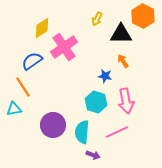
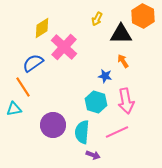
pink cross: rotated 12 degrees counterclockwise
blue semicircle: moved 1 px right, 2 px down
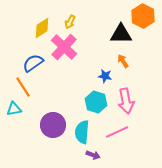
yellow arrow: moved 27 px left, 3 px down
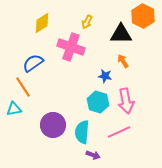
yellow arrow: moved 17 px right
yellow diamond: moved 5 px up
pink cross: moved 7 px right; rotated 24 degrees counterclockwise
cyan hexagon: moved 2 px right
pink line: moved 2 px right
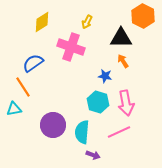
yellow diamond: moved 1 px up
black triangle: moved 4 px down
pink arrow: moved 2 px down
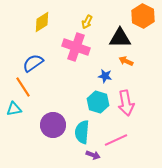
black triangle: moved 1 px left
pink cross: moved 5 px right
orange arrow: moved 3 px right; rotated 32 degrees counterclockwise
pink line: moved 3 px left, 8 px down
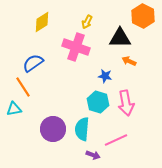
orange arrow: moved 3 px right
purple circle: moved 4 px down
cyan semicircle: moved 3 px up
